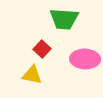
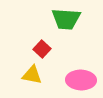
green trapezoid: moved 2 px right
pink ellipse: moved 4 px left, 21 px down
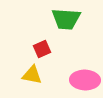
red square: rotated 24 degrees clockwise
pink ellipse: moved 4 px right
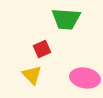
yellow triangle: rotated 35 degrees clockwise
pink ellipse: moved 2 px up; rotated 8 degrees clockwise
